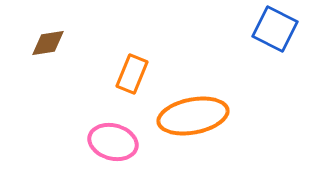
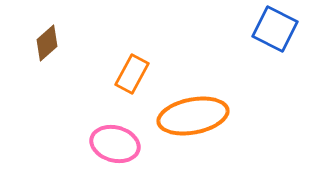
brown diamond: moved 1 px left; rotated 33 degrees counterclockwise
orange rectangle: rotated 6 degrees clockwise
pink ellipse: moved 2 px right, 2 px down
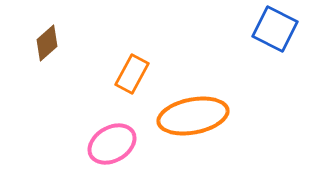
pink ellipse: moved 3 px left; rotated 45 degrees counterclockwise
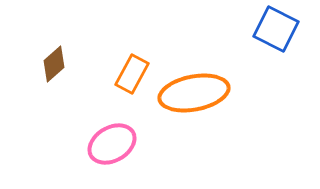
blue square: moved 1 px right
brown diamond: moved 7 px right, 21 px down
orange ellipse: moved 1 px right, 23 px up
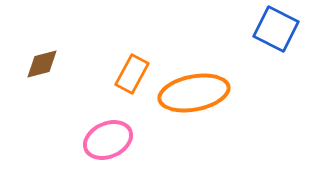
brown diamond: moved 12 px left; rotated 27 degrees clockwise
pink ellipse: moved 4 px left, 4 px up; rotated 6 degrees clockwise
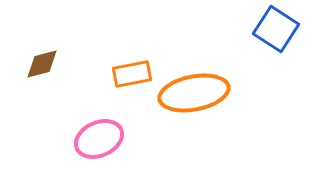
blue square: rotated 6 degrees clockwise
orange rectangle: rotated 51 degrees clockwise
pink ellipse: moved 9 px left, 1 px up
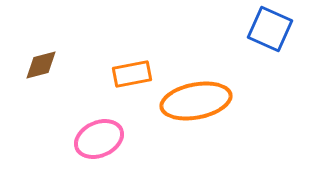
blue square: moved 6 px left; rotated 9 degrees counterclockwise
brown diamond: moved 1 px left, 1 px down
orange ellipse: moved 2 px right, 8 px down
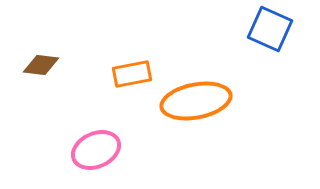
brown diamond: rotated 21 degrees clockwise
pink ellipse: moved 3 px left, 11 px down
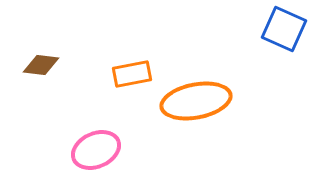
blue square: moved 14 px right
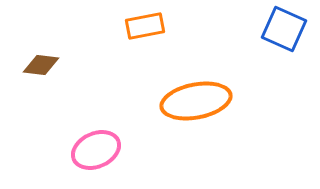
orange rectangle: moved 13 px right, 48 px up
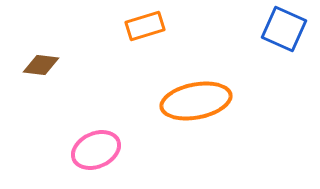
orange rectangle: rotated 6 degrees counterclockwise
